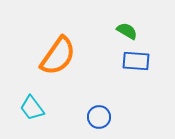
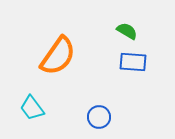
blue rectangle: moved 3 px left, 1 px down
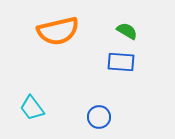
orange semicircle: moved 25 px up; rotated 42 degrees clockwise
blue rectangle: moved 12 px left
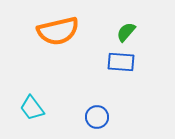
green semicircle: moved 1 px left, 1 px down; rotated 80 degrees counterclockwise
blue circle: moved 2 px left
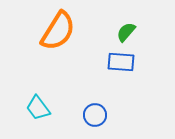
orange semicircle: rotated 45 degrees counterclockwise
cyan trapezoid: moved 6 px right
blue circle: moved 2 px left, 2 px up
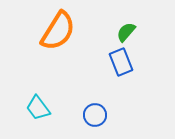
blue rectangle: rotated 64 degrees clockwise
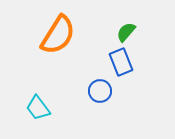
orange semicircle: moved 4 px down
blue circle: moved 5 px right, 24 px up
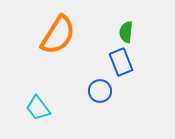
green semicircle: rotated 35 degrees counterclockwise
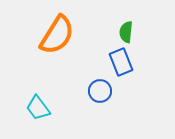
orange semicircle: moved 1 px left
